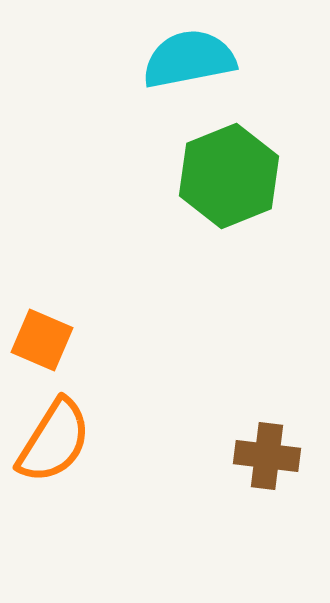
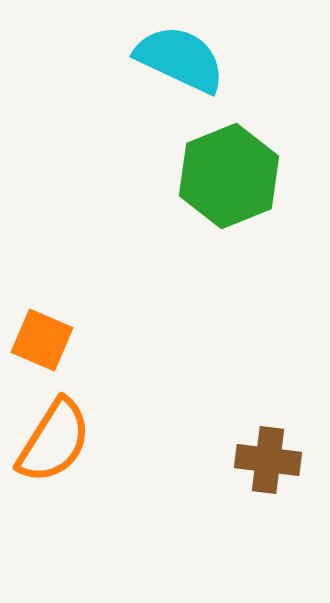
cyan semicircle: moved 9 px left; rotated 36 degrees clockwise
brown cross: moved 1 px right, 4 px down
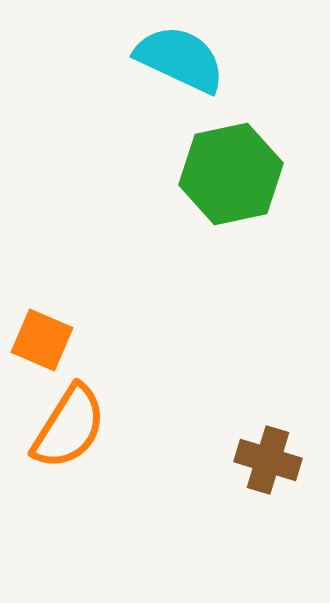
green hexagon: moved 2 px right, 2 px up; rotated 10 degrees clockwise
orange semicircle: moved 15 px right, 14 px up
brown cross: rotated 10 degrees clockwise
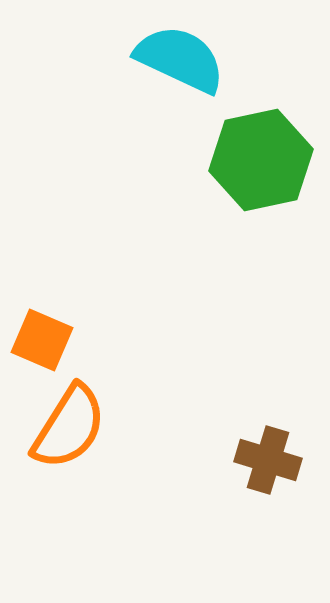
green hexagon: moved 30 px right, 14 px up
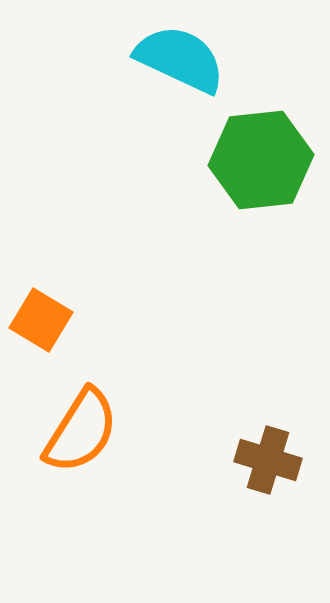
green hexagon: rotated 6 degrees clockwise
orange square: moved 1 px left, 20 px up; rotated 8 degrees clockwise
orange semicircle: moved 12 px right, 4 px down
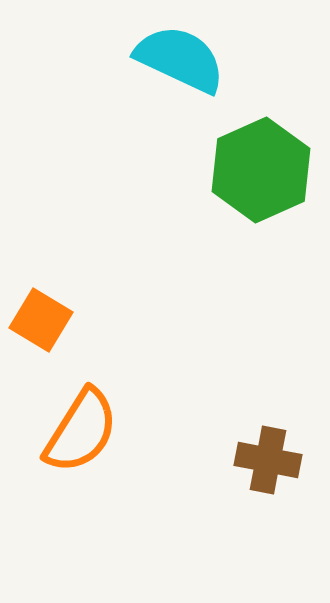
green hexagon: moved 10 px down; rotated 18 degrees counterclockwise
brown cross: rotated 6 degrees counterclockwise
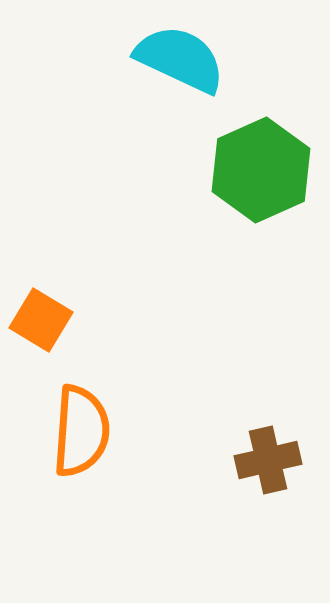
orange semicircle: rotated 28 degrees counterclockwise
brown cross: rotated 24 degrees counterclockwise
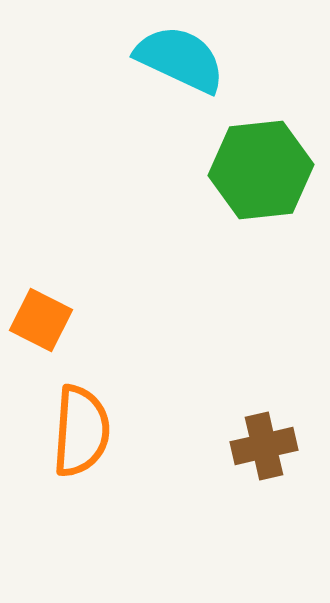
green hexagon: rotated 18 degrees clockwise
orange square: rotated 4 degrees counterclockwise
brown cross: moved 4 px left, 14 px up
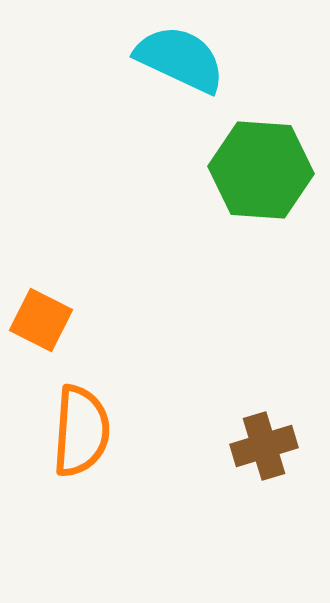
green hexagon: rotated 10 degrees clockwise
brown cross: rotated 4 degrees counterclockwise
